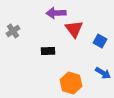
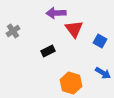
black rectangle: rotated 24 degrees counterclockwise
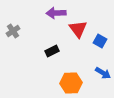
red triangle: moved 4 px right
black rectangle: moved 4 px right
orange hexagon: rotated 20 degrees counterclockwise
